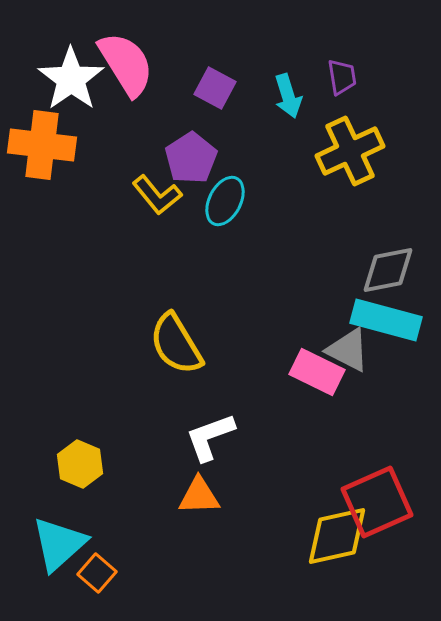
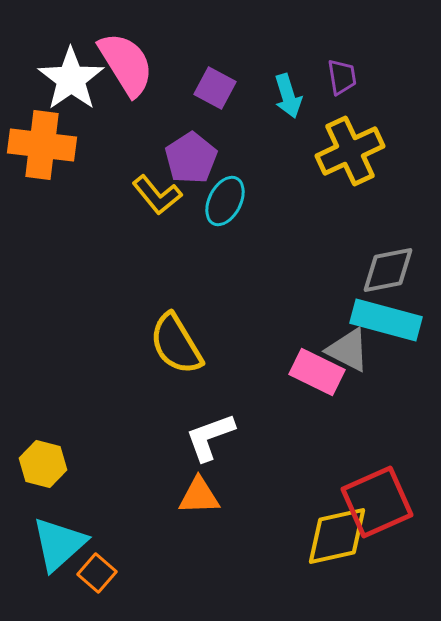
yellow hexagon: moved 37 px left; rotated 9 degrees counterclockwise
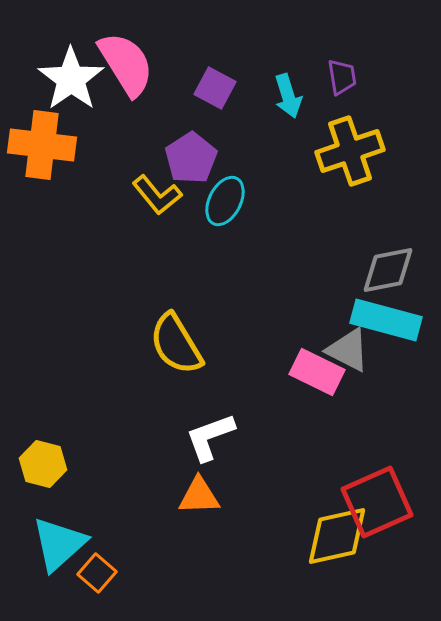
yellow cross: rotated 6 degrees clockwise
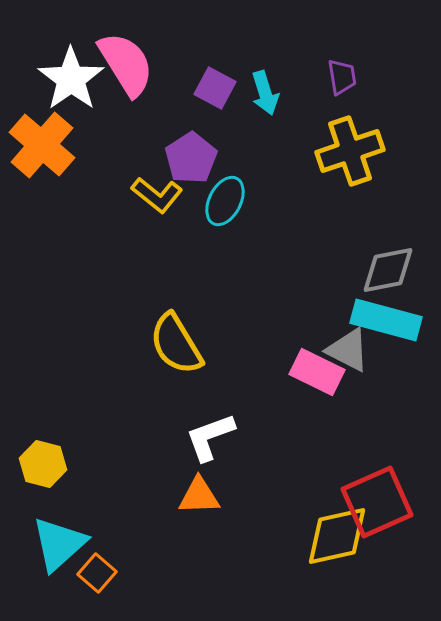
cyan arrow: moved 23 px left, 3 px up
orange cross: rotated 34 degrees clockwise
yellow L-shape: rotated 12 degrees counterclockwise
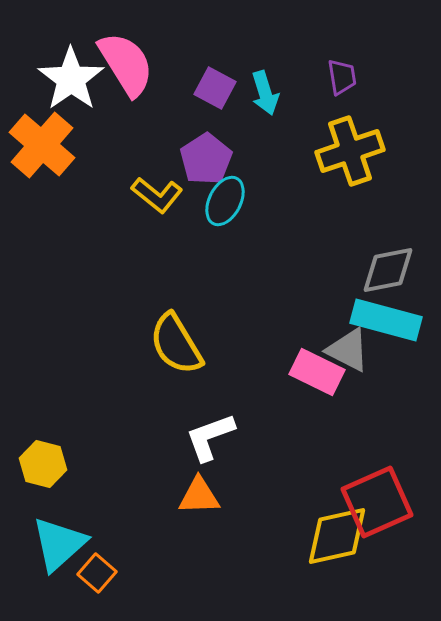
purple pentagon: moved 15 px right, 1 px down
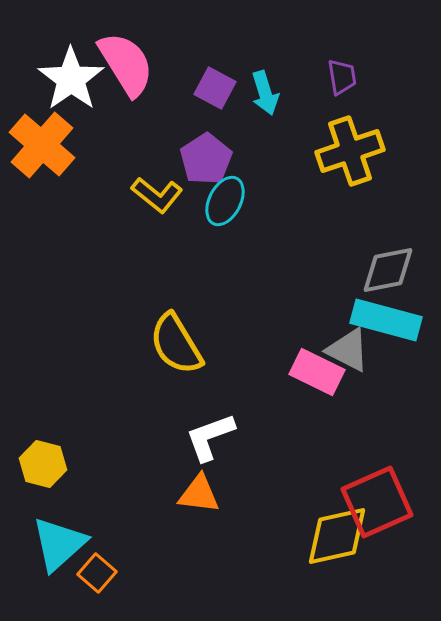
orange triangle: moved 2 px up; rotated 9 degrees clockwise
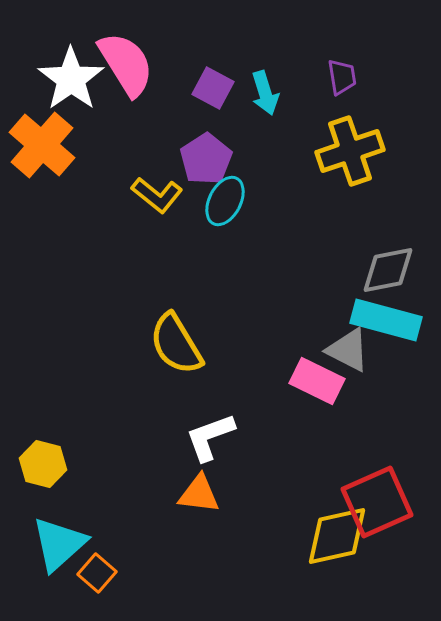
purple square: moved 2 px left
pink rectangle: moved 9 px down
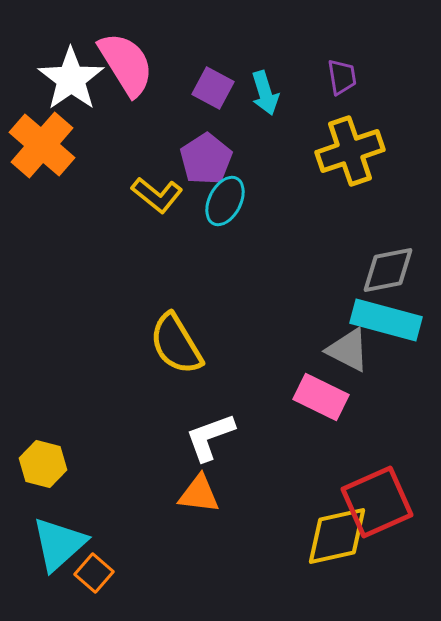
pink rectangle: moved 4 px right, 16 px down
orange square: moved 3 px left
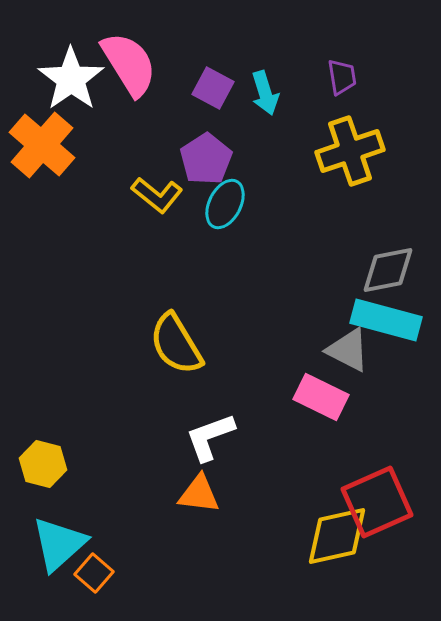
pink semicircle: moved 3 px right
cyan ellipse: moved 3 px down
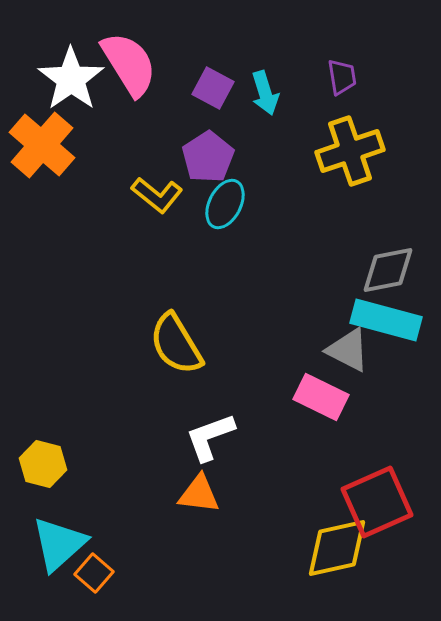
purple pentagon: moved 2 px right, 2 px up
yellow diamond: moved 12 px down
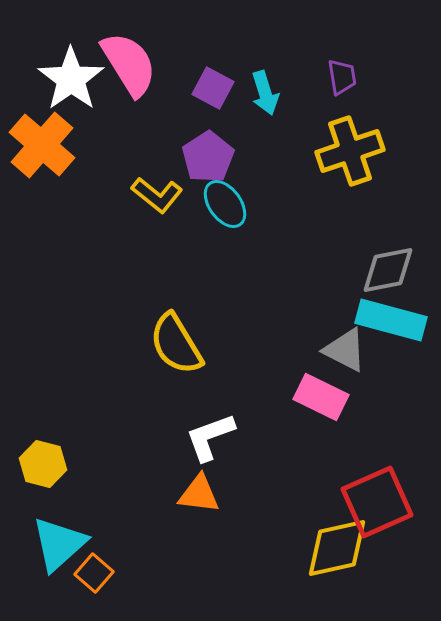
cyan ellipse: rotated 63 degrees counterclockwise
cyan rectangle: moved 5 px right
gray triangle: moved 3 px left
